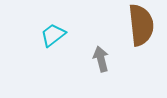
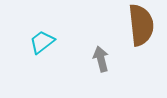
cyan trapezoid: moved 11 px left, 7 px down
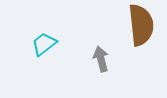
cyan trapezoid: moved 2 px right, 2 px down
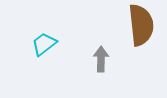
gray arrow: rotated 15 degrees clockwise
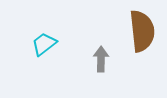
brown semicircle: moved 1 px right, 6 px down
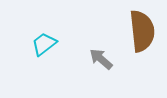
gray arrow: rotated 50 degrees counterclockwise
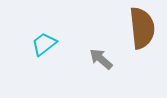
brown semicircle: moved 3 px up
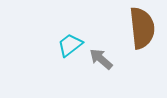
cyan trapezoid: moved 26 px right, 1 px down
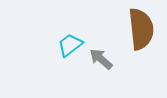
brown semicircle: moved 1 px left, 1 px down
